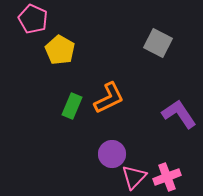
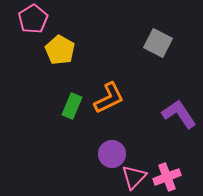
pink pentagon: rotated 16 degrees clockwise
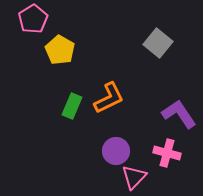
gray square: rotated 12 degrees clockwise
purple circle: moved 4 px right, 3 px up
pink cross: moved 24 px up; rotated 36 degrees clockwise
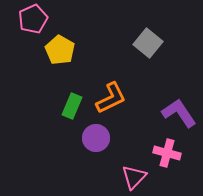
pink pentagon: rotated 8 degrees clockwise
gray square: moved 10 px left
orange L-shape: moved 2 px right
purple L-shape: moved 1 px up
purple circle: moved 20 px left, 13 px up
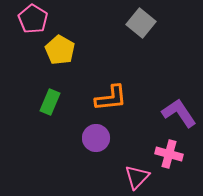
pink pentagon: rotated 16 degrees counterclockwise
gray square: moved 7 px left, 20 px up
orange L-shape: rotated 20 degrees clockwise
green rectangle: moved 22 px left, 4 px up
pink cross: moved 2 px right, 1 px down
pink triangle: moved 3 px right
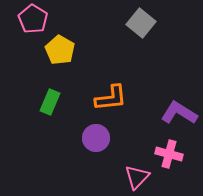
purple L-shape: rotated 24 degrees counterclockwise
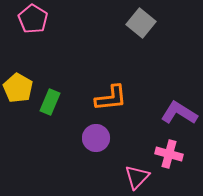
yellow pentagon: moved 42 px left, 38 px down
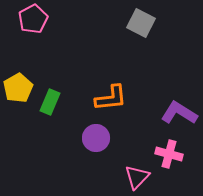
pink pentagon: rotated 12 degrees clockwise
gray square: rotated 12 degrees counterclockwise
yellow pentagon: rotated 12 degrees clockwise
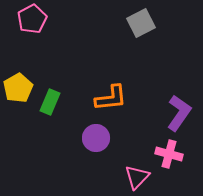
pink pentagon: moved 1 px left
gray square: rotated 36 degrees clockwise
purple L-shape: rotated 93 degrees clockwise
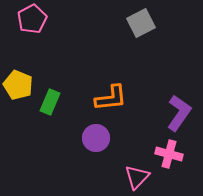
yellow pentagon: moved 3 px up; rotated 20 degrees counterclockwise
